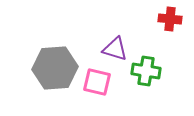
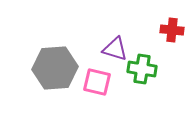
red cross: moved 2 px right, 11 px down
green cross: moved 4 px left, 2 px up
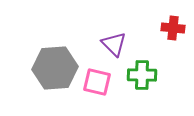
red cross: moved 1 px right, 2 px up
purple triangle: moved 1 px left, 5 px up; rotated 28 degrees clockwise
green cross: moved 6 px down; rotated 8 degrees counterclockwise
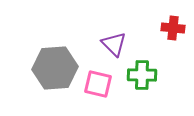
pink square: moved 1 px right, 2 px down
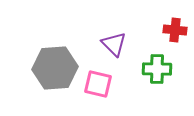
red cross: moved 2 px right, 2 px down
green cross: moved 15 px right, 6 px up
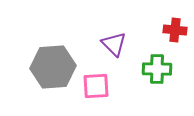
gray hexagon: moved 2 px left, 1 px up
pink square: moved 2 px left, 2 px down; rotated 16 degrees counterclockwise
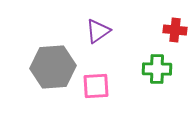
purple triangle: moved 16 px left, 13 px up; rotated 40 degrees clockwise
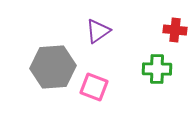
pink square: moved 2 px left, 1 px down; rotated 24 degrees clockwise
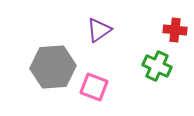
purple triangle: moved 1 px right, 1 px up
green cross: moved 3 px up; rotated 24 degrees clockwise
